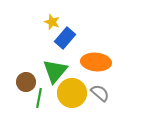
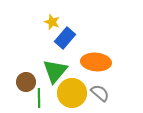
green line: rotated 12 degrees counterclockwise
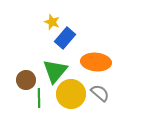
brown circle: moved 2 px up
yellow circle: moved 1 px left, 1 px down
